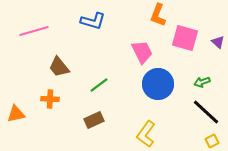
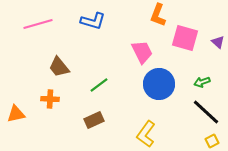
pink line: moved 4 px right, 7 px up
blue circle: moved 1 px right
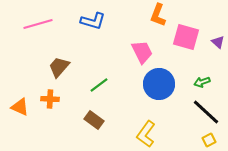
pink square: moved 1 px right, 1 px up
brown trapezoid: rotated 80 degrees clockwise
orange triangle: moved 4 px right, 7 px up; rotated 36 degrees clockwise
brown rectangle: rotated 60 degrees clockwise
yellow square: moved 3 px left, 1 px up
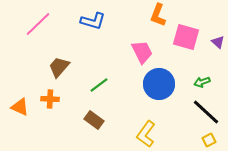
pink line: rotated 28 degrees counterclockwise
